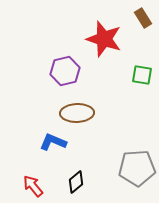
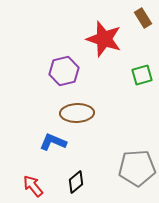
purple hexagon: moved 1 px left
green square: rotated 25 degrees counterclockwise
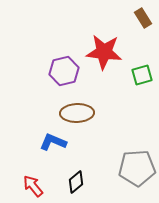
red star: moved 13 px down; rotated 12 degrees counterclockwise
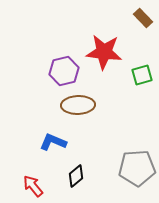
brown rectangle: rotated 12 degrees counterclockwise
brown ellipse: moved 1 px right, 8 px up
black diamond: moved 6 px up
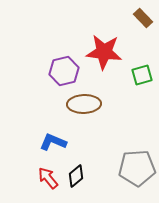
brown ellipse: moved 6 px right, 1 px up
red arrow: moved 15 px right, 8 px up
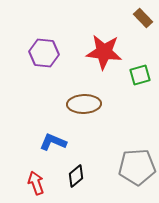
purple hexagon: moved 20 px left, 18 px up; rotated 20 degrees clockwise
green square: moved 2 px left
gray pentagon: moved 1 px up
red arrow: moved 12 px left, 5 px down; rotated 20 degrees clockwise
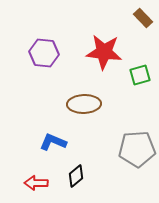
gray pentagon: moved 18 px up
red arrow: rotated 70 degrees counterclockwise
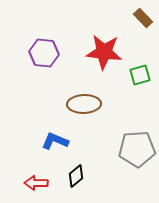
blue L-shape: moved 2 px right, 1 px up
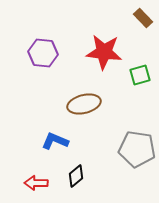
purple hexagon: moved 1 px left
brown ellipse: rotated 12 degrees counterclockwise
gray pentagon: rotated 12 degrees clockwise
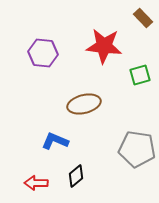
red star: moved 6 px up
